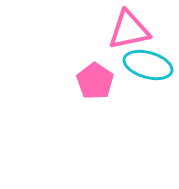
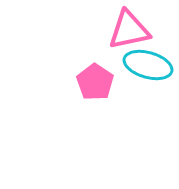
pink pentagon: moved 1 px down
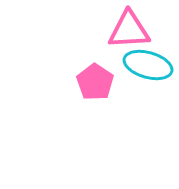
pink triangle: rotated 9 degrees clockwise
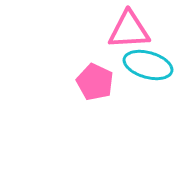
pink pentagon: rotated 9 degrees counterclockwise
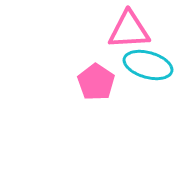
pink pentagon: moved 1 px right; rotated 9 degrees clockwise
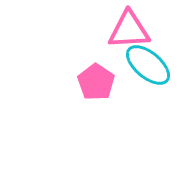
cyan ellipse: rotated 24 degrees clockwise
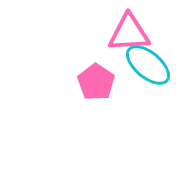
pink triangle: moved 3 px down
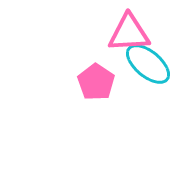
cyan ellipse: moved 1 px up
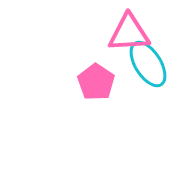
cyan ellipse: rotated 18 degrees clockwise
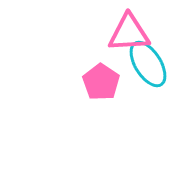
pink pentagon: moved 5 px right
